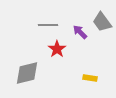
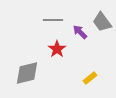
gray line: moved 5 px right, 5 px up
yellow rectangle: rotated 48 degrees counterclockwise
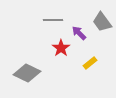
purple arrow: moved 1 px left, 1 px down
red star: moved 4 px right, 1 px up
gray diamond: rotated 40 degrees clockwise
yellow rectangle: moved 15 px up
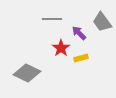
gray line: moved 1 px left, 1 px up
yellow rectangle: moved 9 px left, 5 px up; rotated 24 degrees clockwise
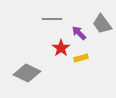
gray trapezoid: moved 2 px down
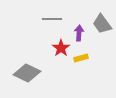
purple arrow: rotated 49 degrees clockwise
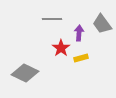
gray diamond: moved 2 px left
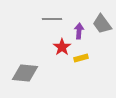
purple arrow: moved 2 px up
red star: moved 1 px right, 1 px up
gray diamond: rotated 20 degrees counterclockwise
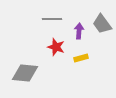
red star: moved 6 px left; rotated 18 degrees counterclockwise
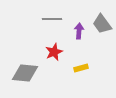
red star: moved 2 px left, 5 px down; rotated 30 degrees clockwise
yellow rectangle: moved 10 px down
